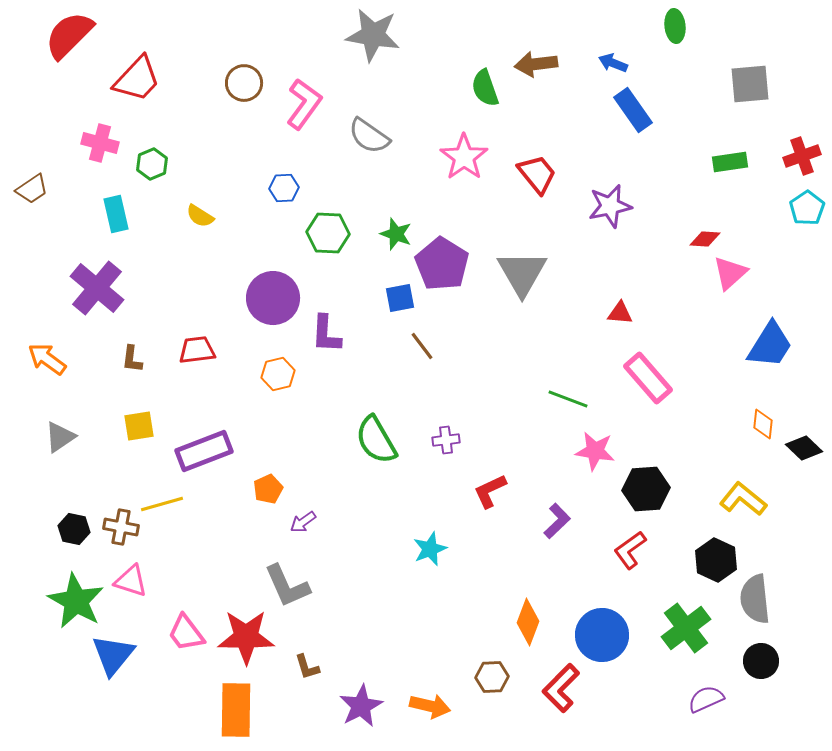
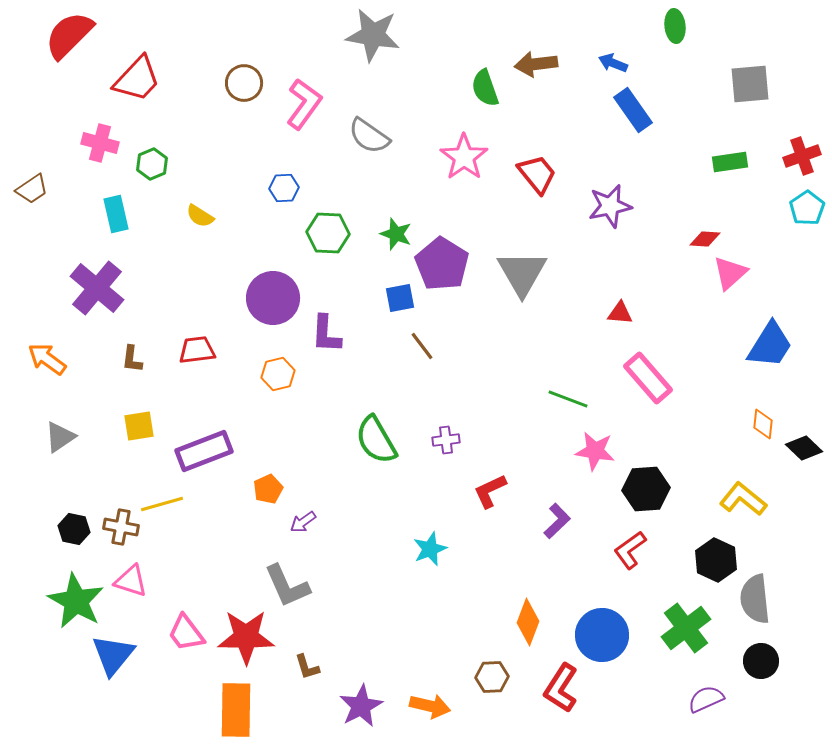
red L-shape at (561, 688): rotated 12 degrees counterclockwise
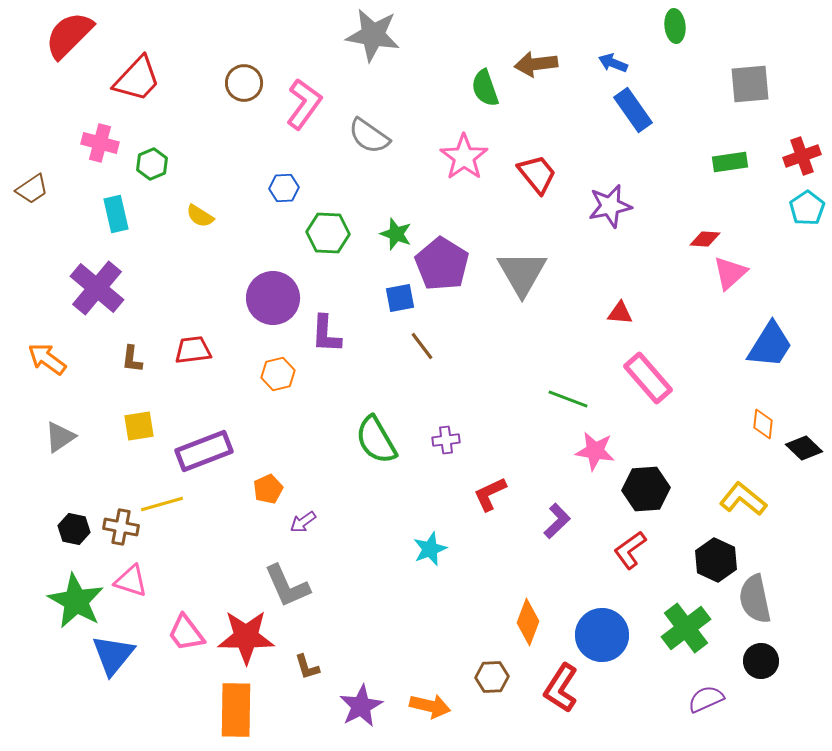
red trapezoid at (197, 350): moved 4 px left
red L-shape at (490, 491): moved 3 px down
gray semicircle at (755, 599): rotated 6 degrees counterclockwise
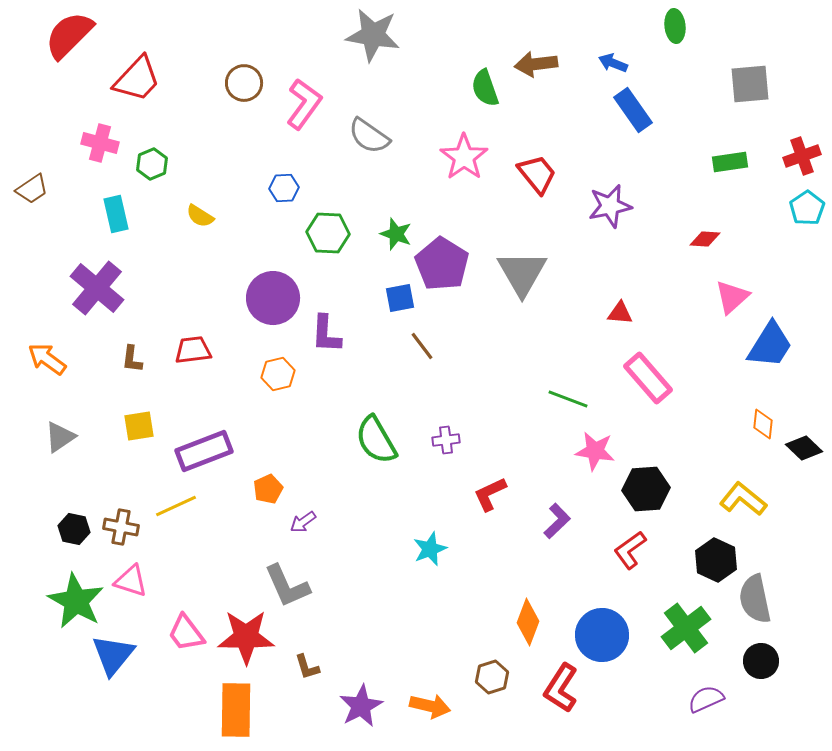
pink triangle at (730, 273): moved 2 px right, 24 px down
yellow line at (162, 504): moved 14 px right, 2 px down; rotated 9 degrees counterclockwise
brown hexagon at (492, 677): rotated 16 degrees counterclockwise
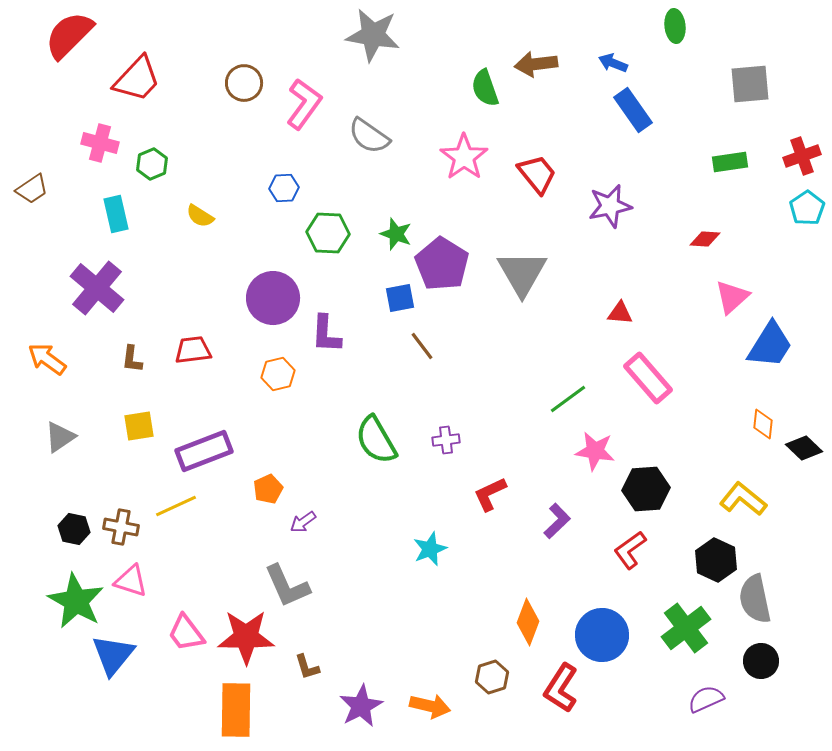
green line at (568, 399): rotated 57 degrees counterclockwise
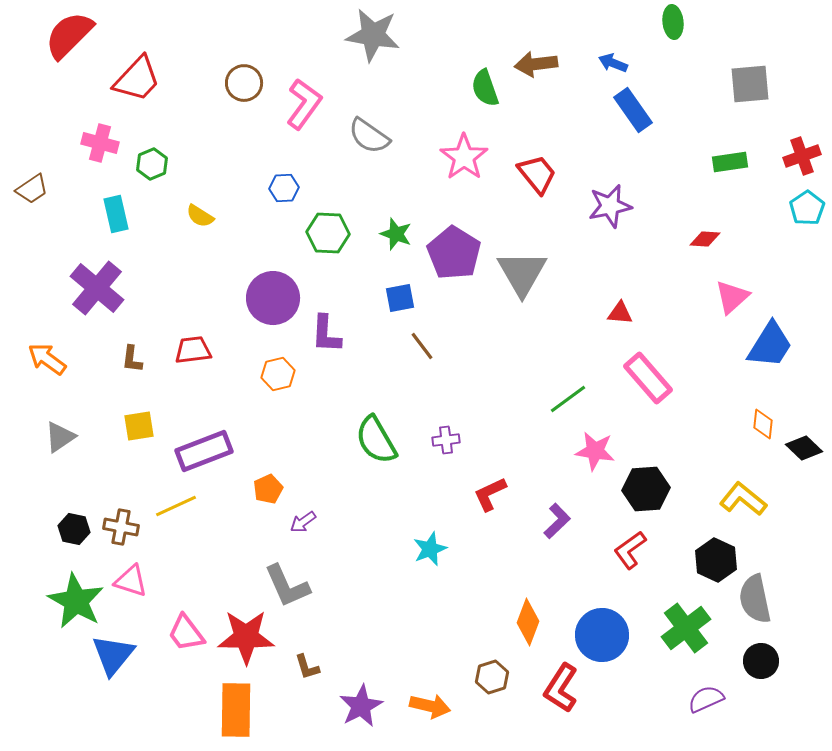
green ellipse at (675, 26): moved 2 px left, 4 px up
purple pentagon at (442, 264): moved 12 px right, 11 px up
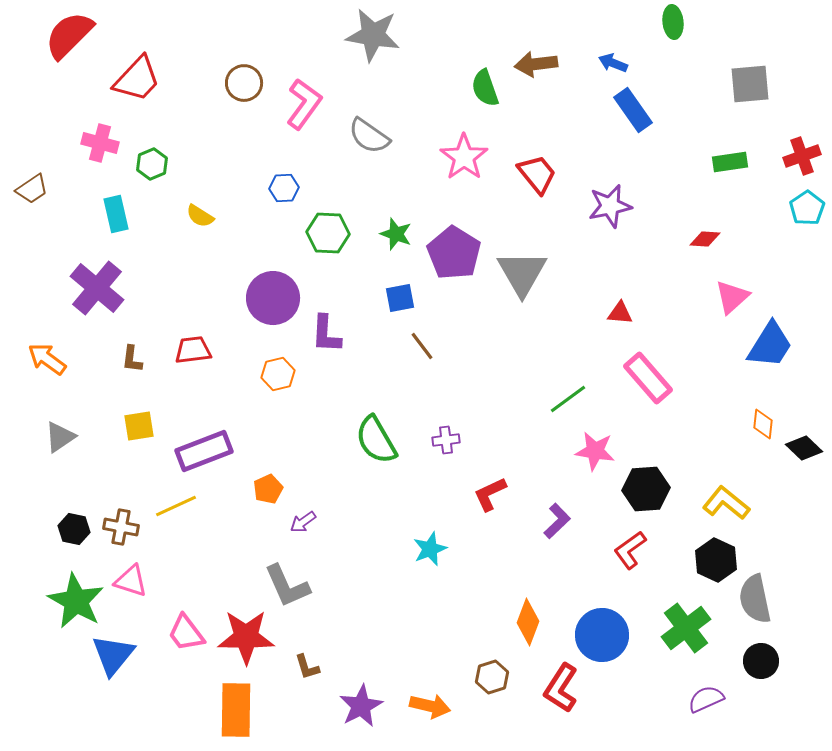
yellow L-shape at (743, 499): moved 17 px left, 4 px down
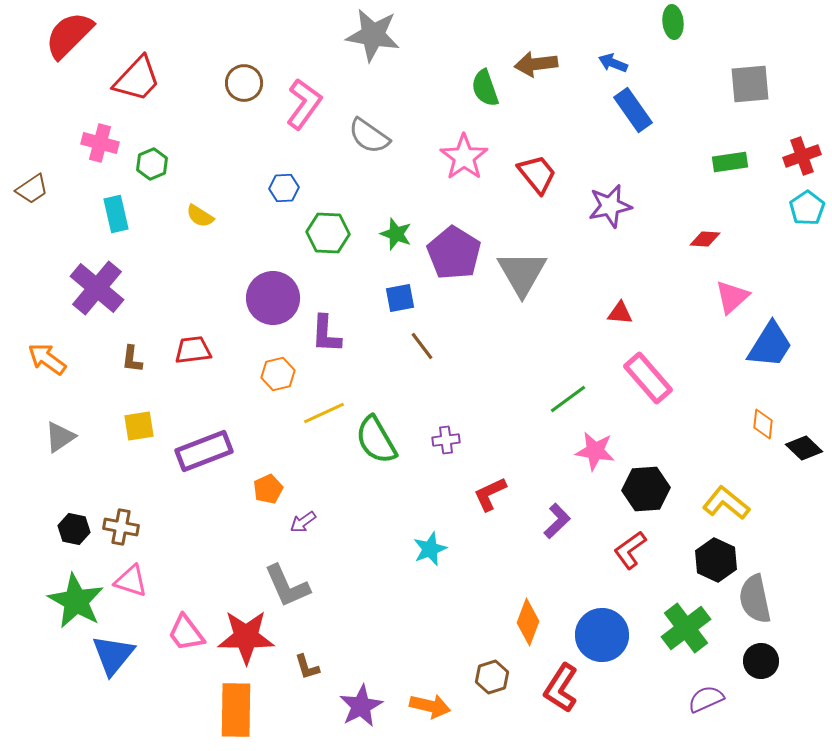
yellow line at (176, 506): moved 148 px right, 93 px up
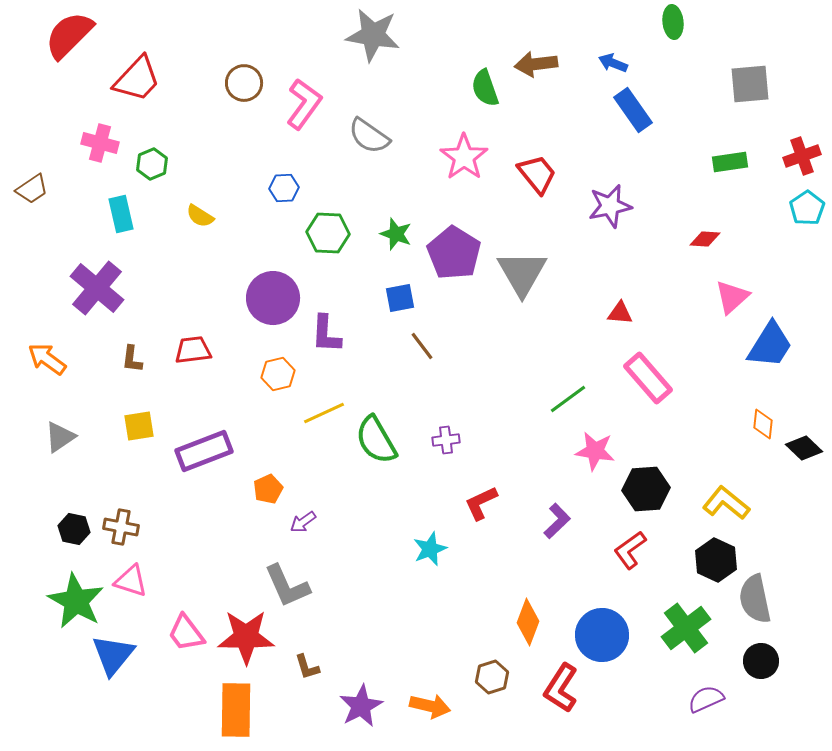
cyan rectangle at (116, 214): moved 5 px right
red L-shape at (490, 494): moved 9 px left, 9 px down
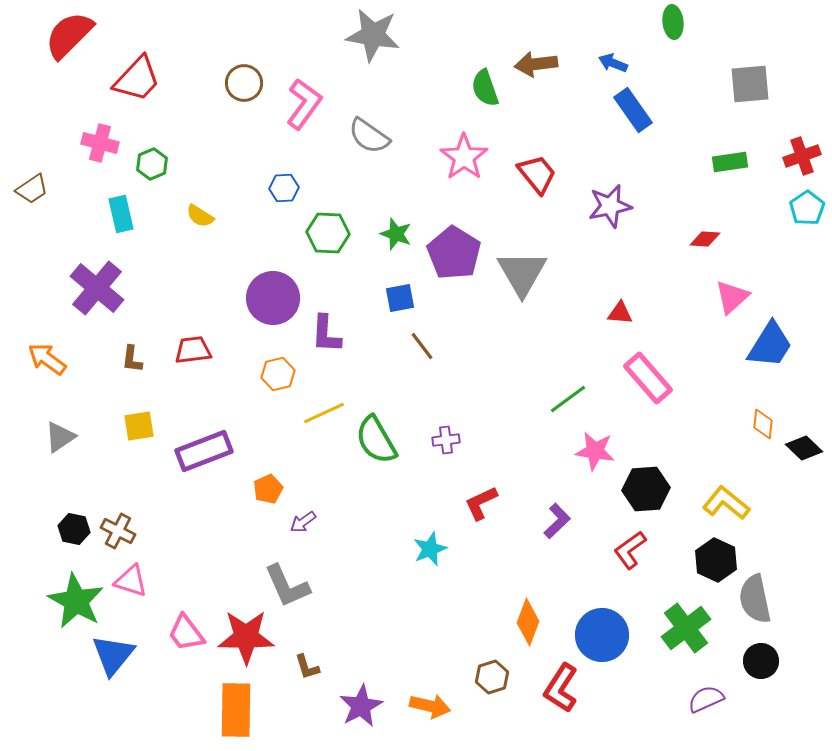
brown cross at (121, 527): moved 3 px left, 4 px down; rotated 16 degrees clockwise
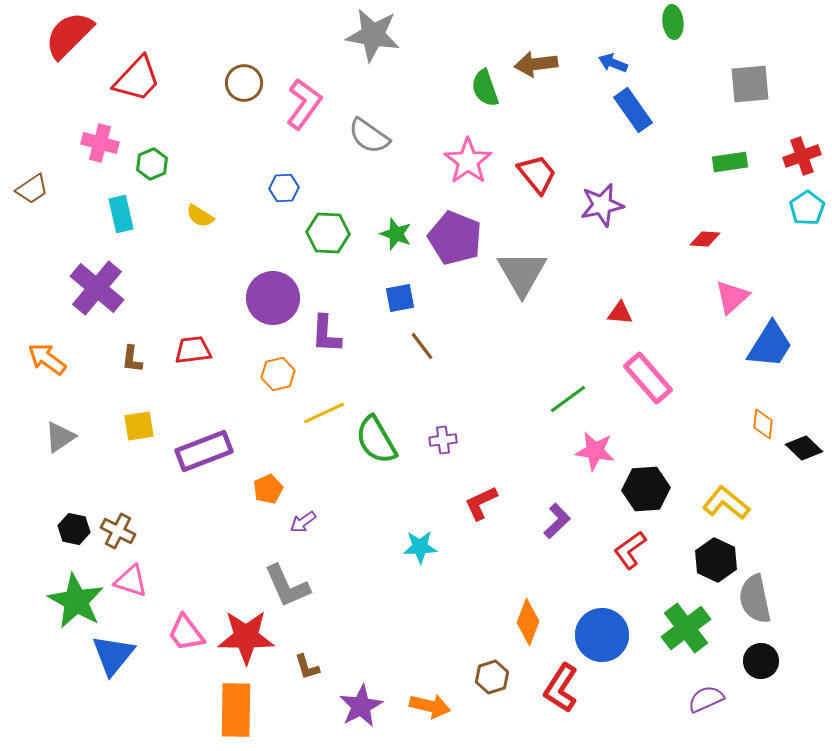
pink star at (464, 157): moved 4 px right, 4 px down
purple star at (610, 206): moved 8 px left, 1 px up
purple pentagon at (454, 253): moved 1 px right, 15 px up; rotated 10 degrees counterclockwise
purple cross at (446, 440): moved 3 px left
cyan star at (430, 549): moved 10 px left, 2 px up; rotated 20 degrees clockwise
